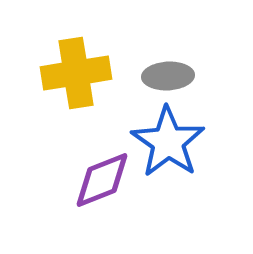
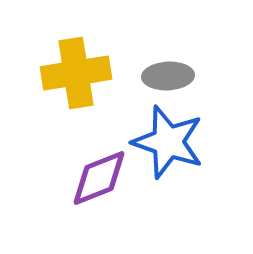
blue star: rotated 16 degrees counterclockwise
purple diamond: moved 3 px left, 2 px up
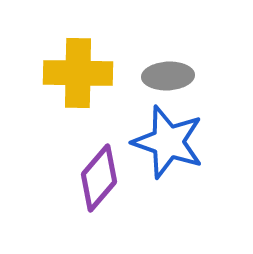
yellow cross: moved 2 px right; rotated 10 degrees clockwise
purple diamond: rotated 28 degrees counterclockwise
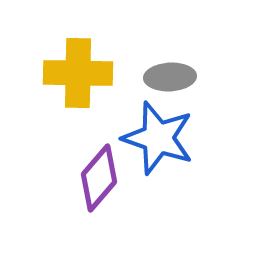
gray ellipse: moved 2 px right, 1 px down
blue star: moved 10 px left, 4 px up
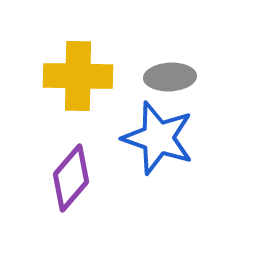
yellow cross: moved 3 px down
purple diamond: moved 28 px left
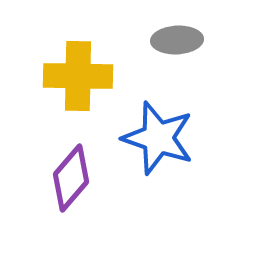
gray ellipse: moved 7 px right, 37 px up
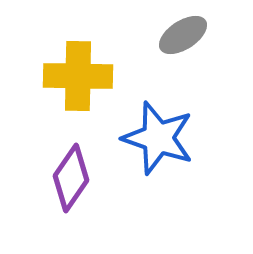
gray ellipse: moved 6 px right, 5 px up; rotated 30 degrees counterclockwise
purple diamond: rotated 6 degrees counterclockwise
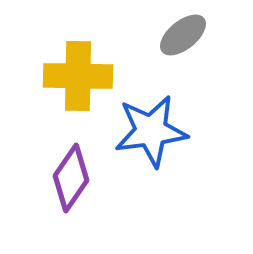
gray ellipse: rotated 6 degrees counterclockwise
blue star: moved 7 px left, 7 px up; rotated 26 degrees counterclockwise
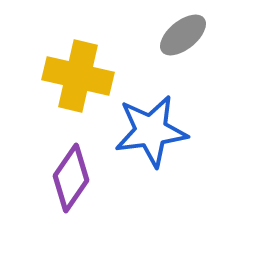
yellow cross: rotated 12 degrees clockwise
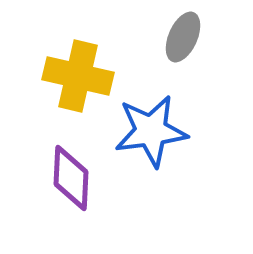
gray ellipse: moved 2 px down; rotated 27 degrees counterclockwise
purple diamond: rotated 32 degrees counterclockwise
